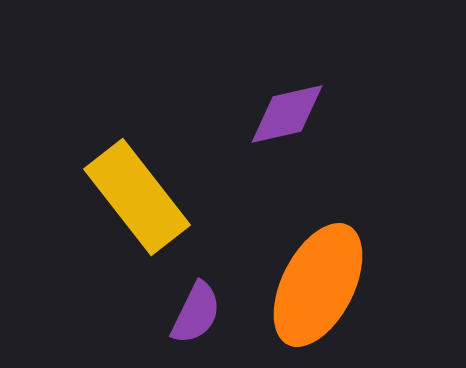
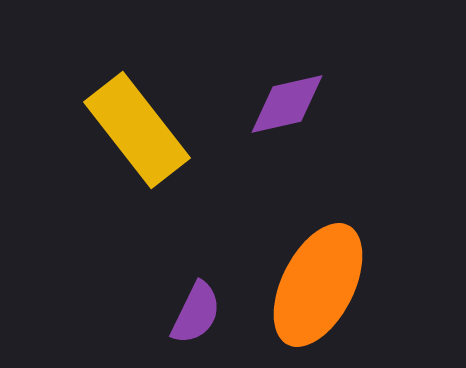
purple diamond: moved 10 px up
yellow rectangle: moved 67 px up
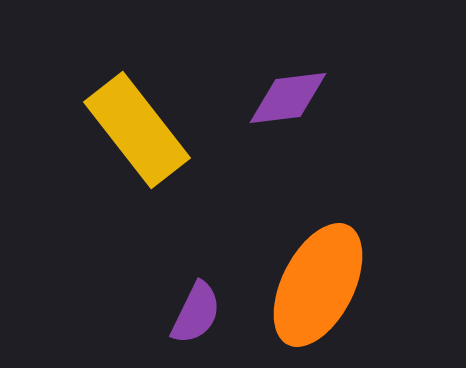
purple diamond: moved 1 px right, 6 px up; rotated 6 degrees clockwise
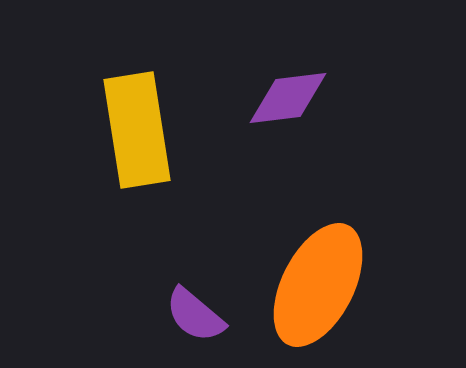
yellow rectangle: rotated 29 degrees clockwise
purple semicircle: moved 1 px left, 2 px down; rotated 104 degrees clockwise
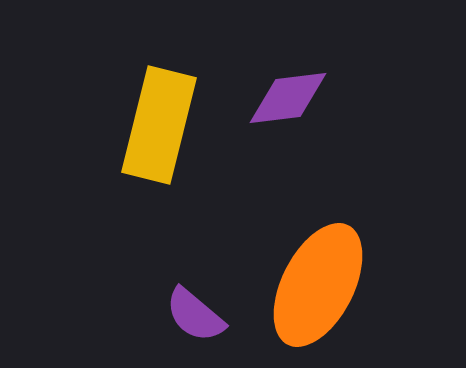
yellow rectangle: moved 22 px right, 5 px up; rotated 23 degrees clockwise
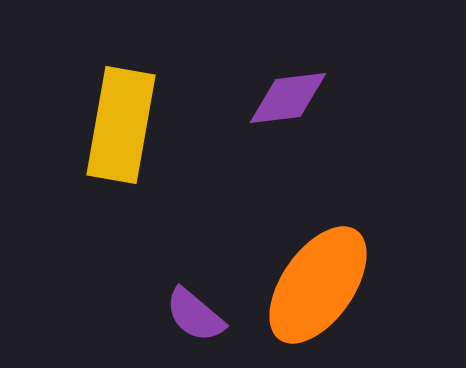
yellow rectangle: moved 38 px left; rotated 4 degrees counterclockwise
orange ellipse: rotated 8 degrees clockwise
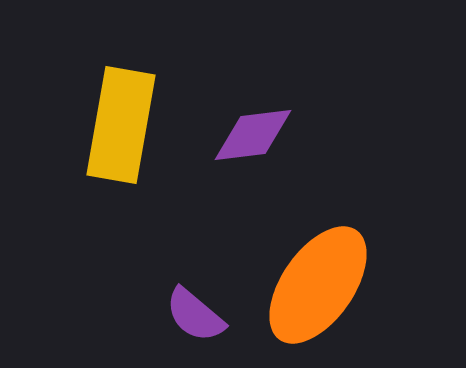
purple diamond: moved 35 px left, 37 px down
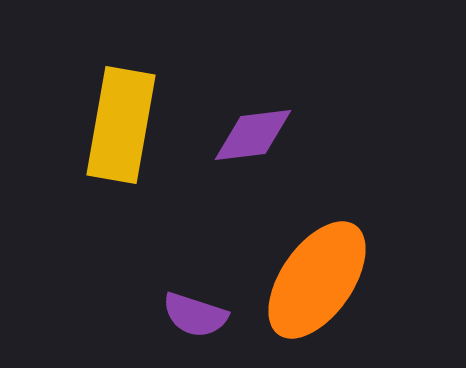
orange ellipse: moved 1 px left, 5 px up
purple semicircle: rotated 22 degrees counterclockwise
